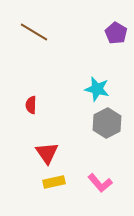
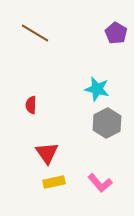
brown line: moved 1 px right, 1 px down
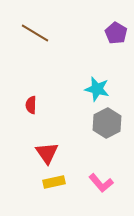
pink L-shape: moved 1 px right
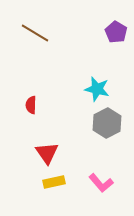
purple pentagon: moved 1 px up
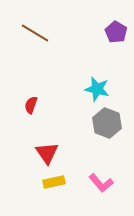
red semicircle: rotated 18 degrees clockwise
gray hexagon: rotated 12 degrees counterclockwise
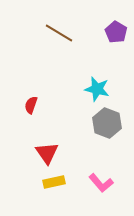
brown line: moved 24 px right
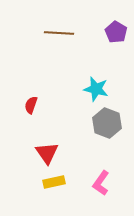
brown line: rotated 28 degrees counterclockwise
cyan star: moved 1 px left
pink L-shape: rotated 75 degrees clockwise
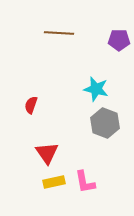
purple pentagon: moved 3 px right, 8 px down; rotated 30 degrees counterclockwise
gray hexagon: moved 2 px left
pink L-shape: moved 16 px left, 1 px up; rotated 45 degrees counterclockwise
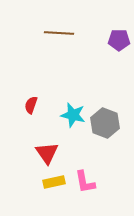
cyan star: moved 23 px left, 26 px down
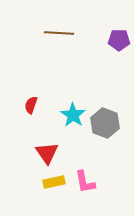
cyan star: rotated 20 degrees clockwise
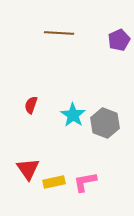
purple pentagon: rotated 25 degrees counterclockwise
red triangle: moved 19 px left, 16 px down
pink L-shape: rotated 90 degrees clockwise
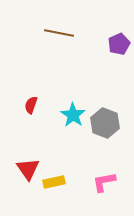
brown line: rotated 8 degrees clockwise
purple pentagon: moved 4 px down
pink L-shape: moved 19 px right
